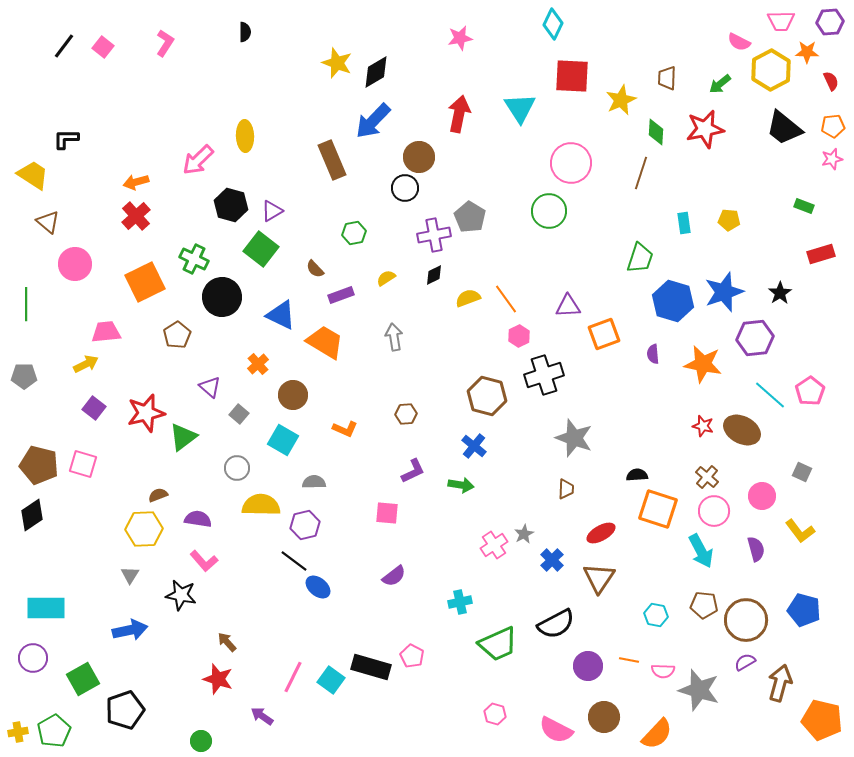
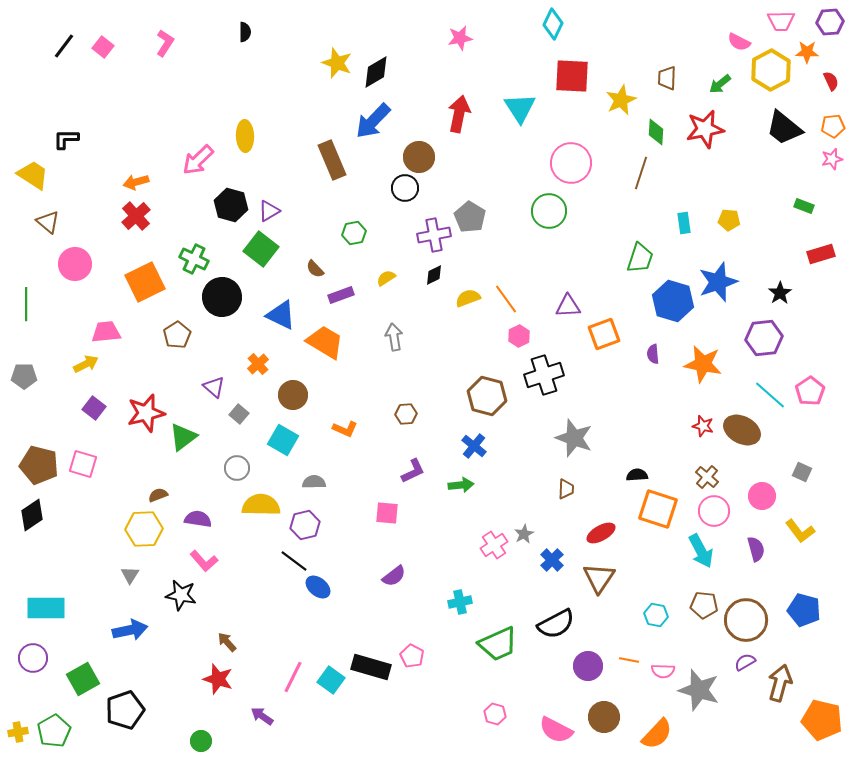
purple triangle at (272, 211): moved 3 px left
blue star at (724, 292): moved 6 px left, 10 px up
purple hexagon at (755, 338): moved 9 px right
purple triangle at (210, 387): moved 4 px right
green arrow at (461, 485): rotated 15 degrees counterclockwise
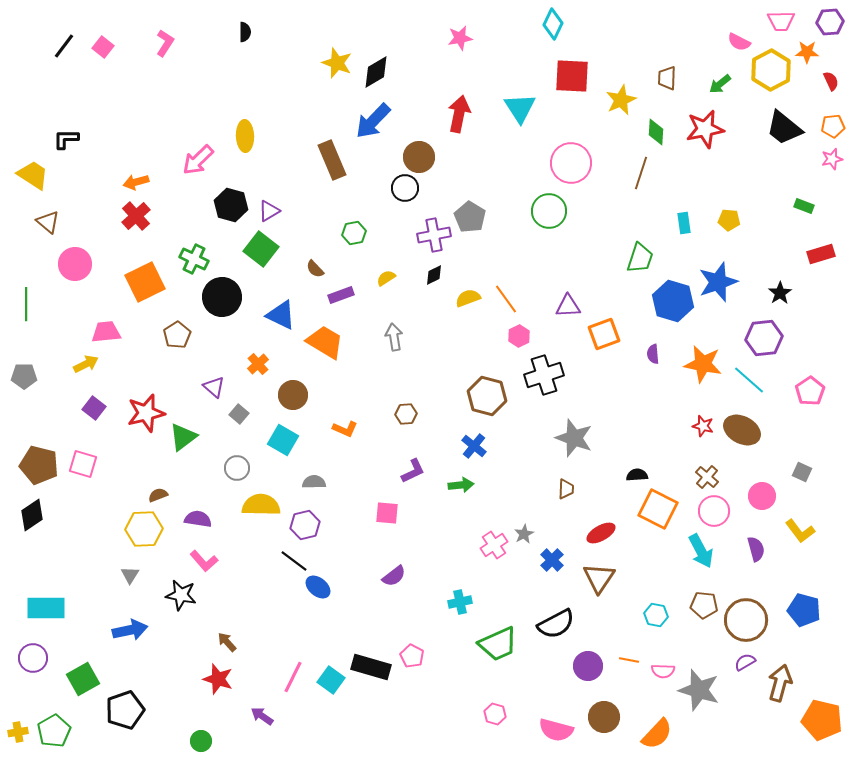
cyan line at (770, 395): moved 21 px left, 15 px up
orange square at (658, 509): rotated 9 degrees clockwise
pink semicircle at (556, 730): rotated 12 degrees counterclockwise
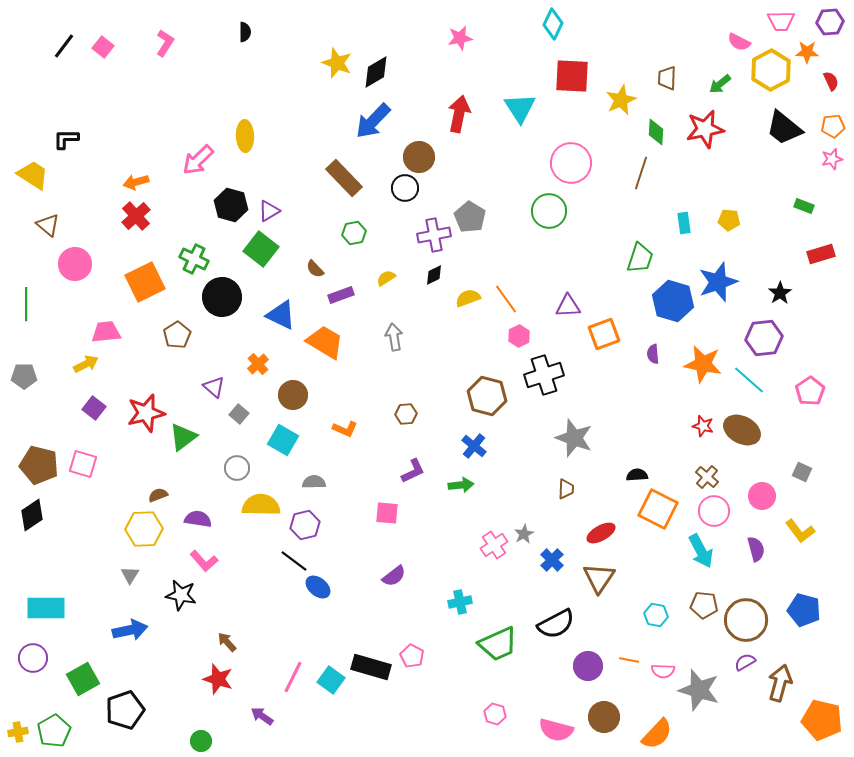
brown rectangle at (332, 160): moved 12 px right, 18 px down; rotated 21 degrees counterclockwise
brown triangle at (48, 222): moved 3 px down
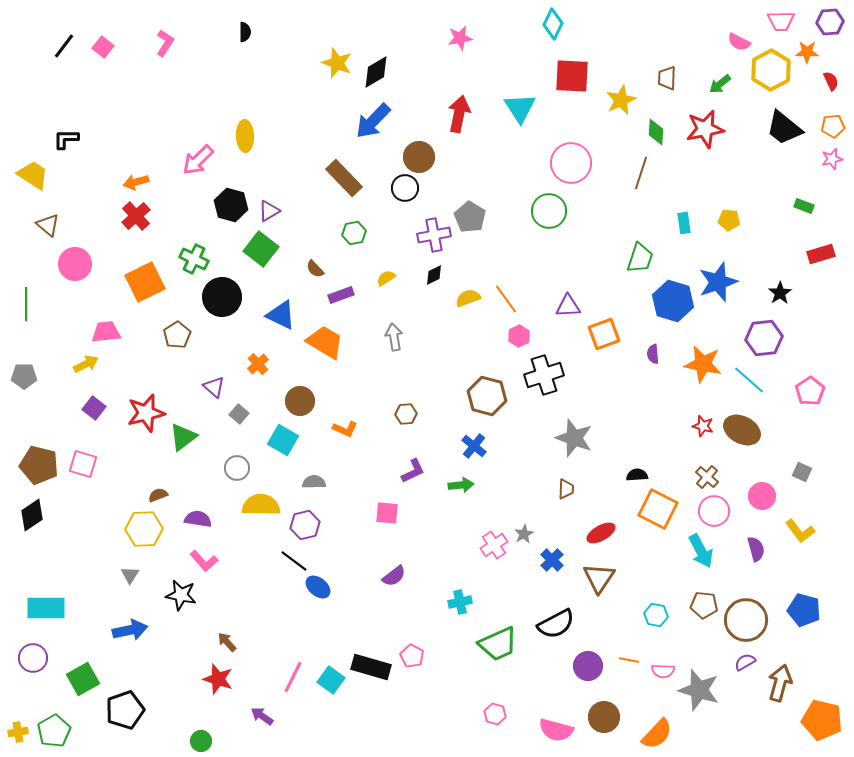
brown circle at (293, 395): moved 7 px right, 6 px down
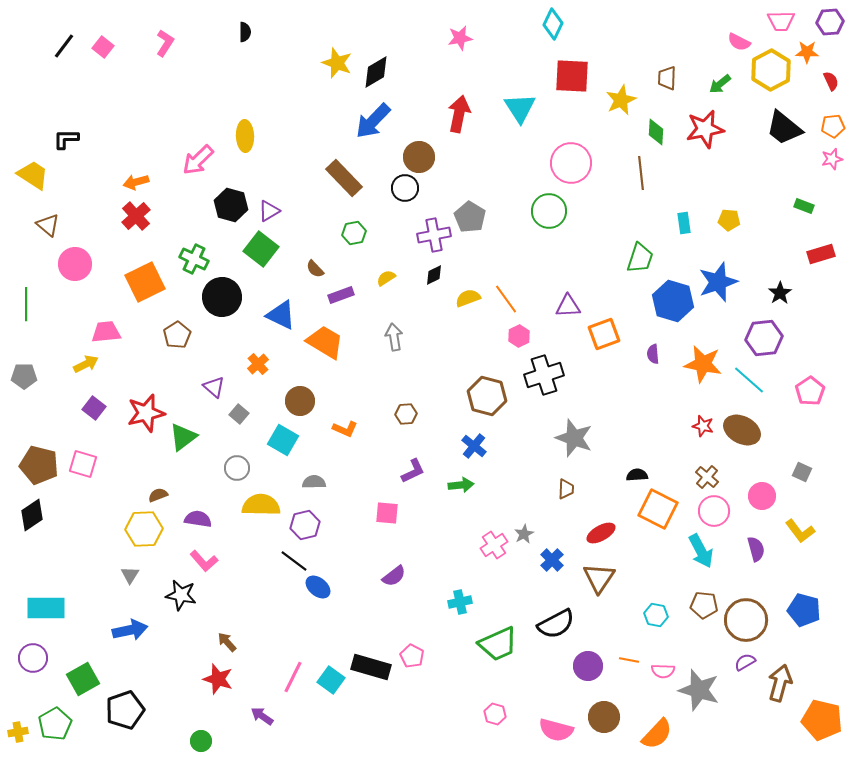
brown line at (641, 173): rotated 24 degrees counterclockwise
green pentagon at (54, 731): moved 1 px right, 7 px up
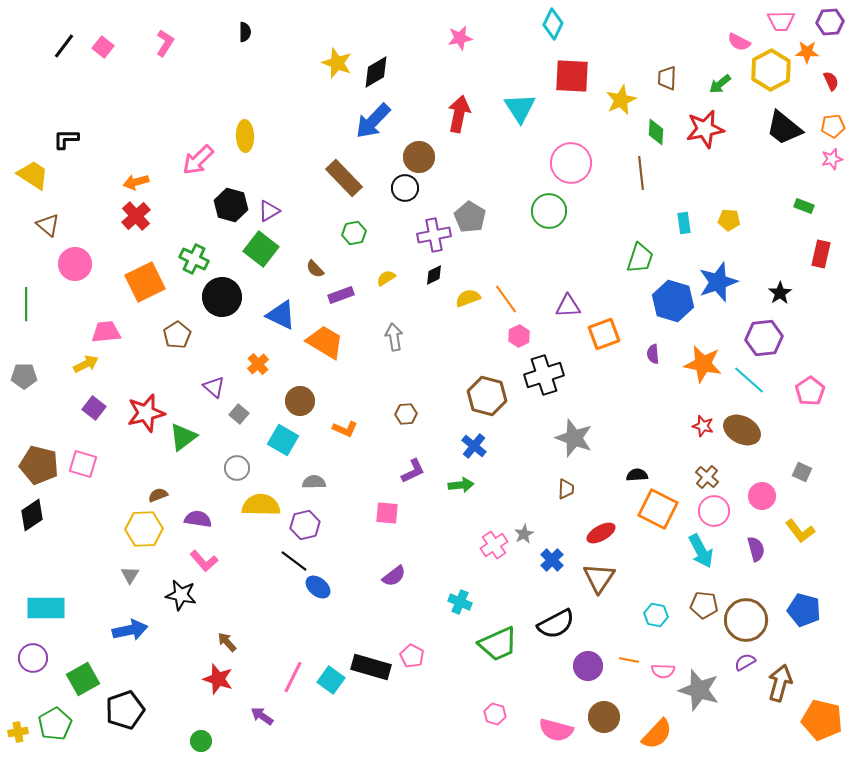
red rectangle at (821, 254): rotated 60 degrees counterclockwise
cyan cross at (460, 602): rotated 35 degrees clockwise
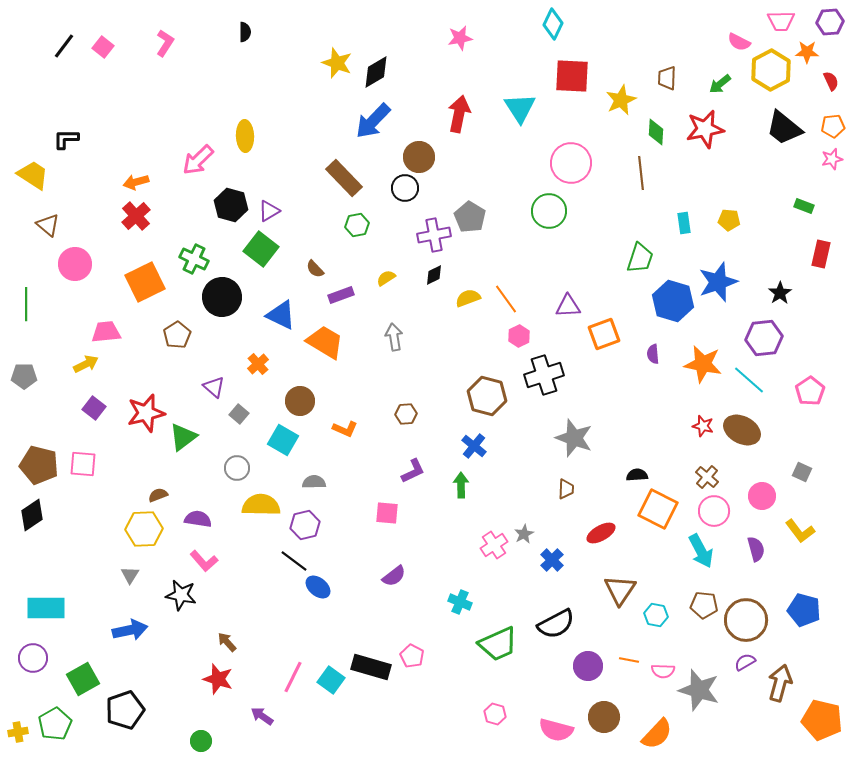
green hexagon at (354, 233): moved 3 px right, 8 px up
pink square at (83, 464): rotated 12 degrees counterclockwise
green arrow at (461, 485): rotated 85 degrees counterclockwise
brown triangle at (599, 578): moved 21 px right, 12 px down
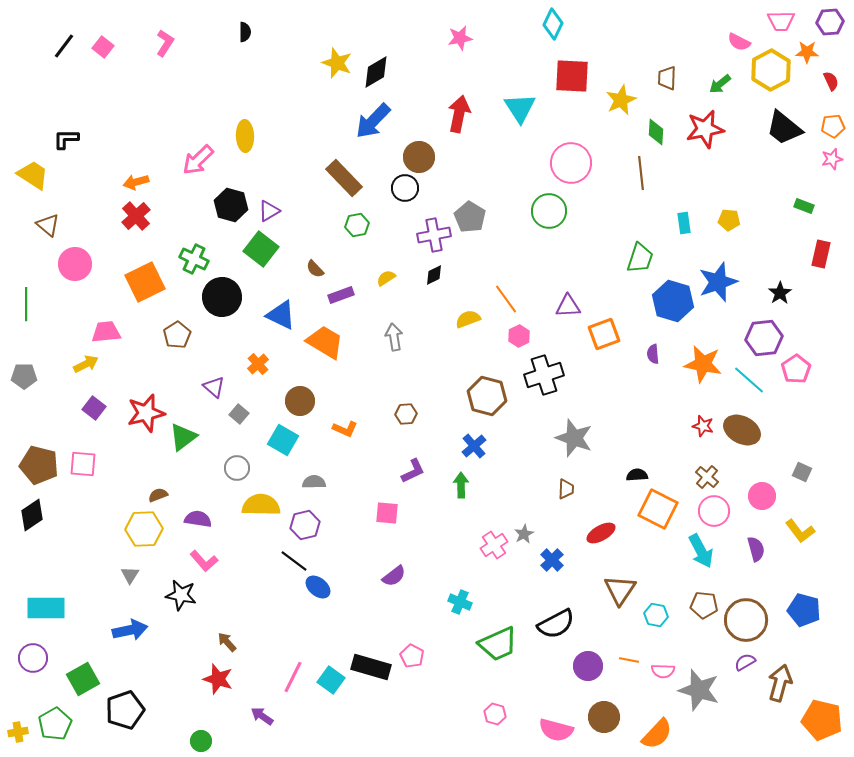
yellow semicircle at (468, 298): moved 21 px down
pink pentagon at (810, 391): moved 14 px left, 22 px up
blue cross at (474, 446): rotated 10 degrees clockwise
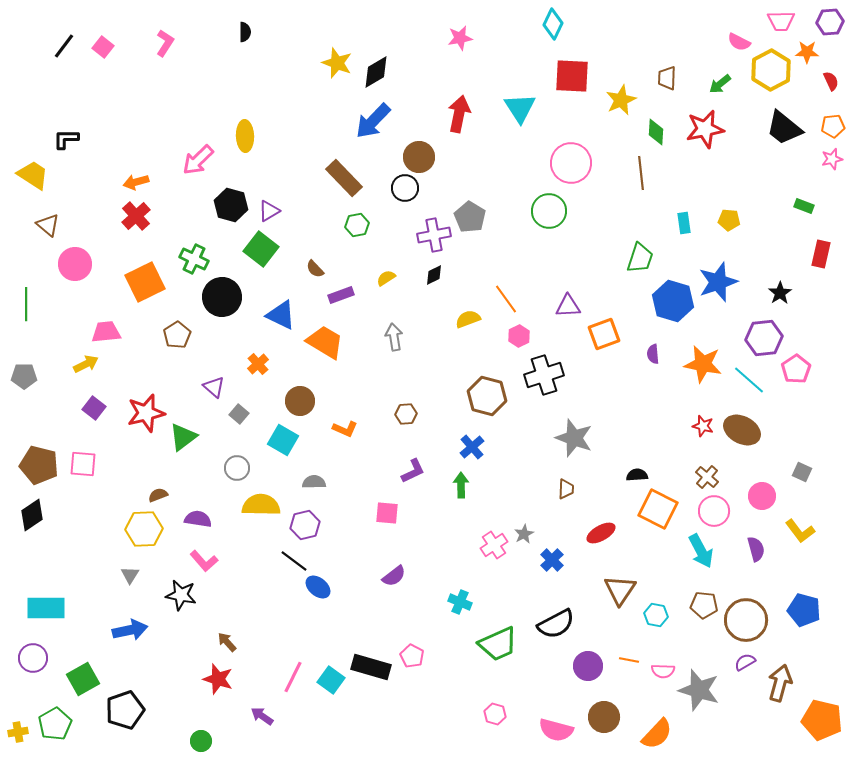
blue cross at (474, 446): moved 2 px left, 1 px down
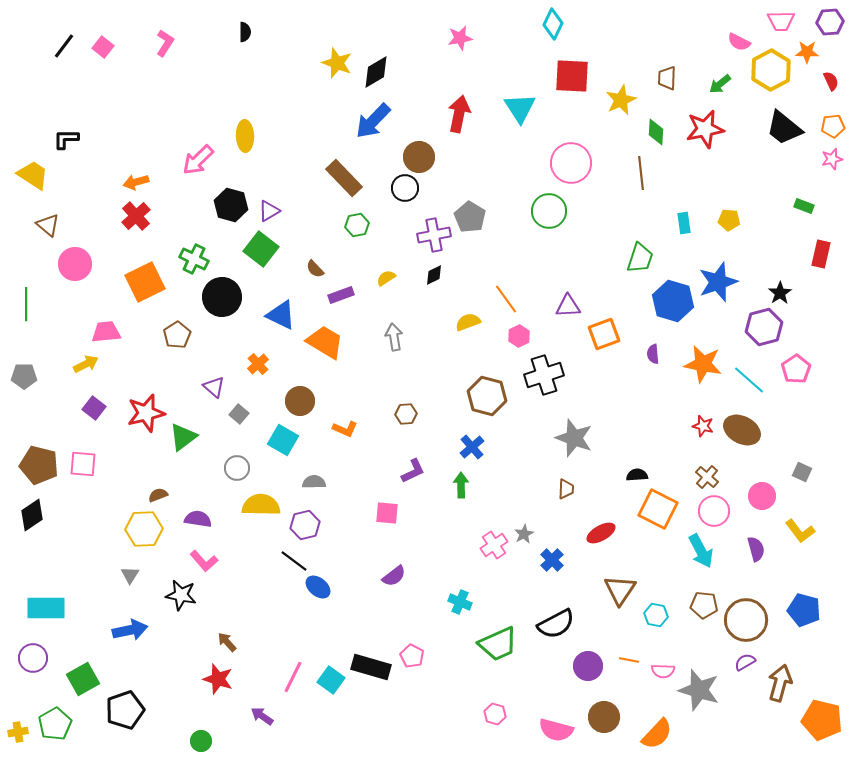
yellow semicircle at (468, 319): moved 3 px down
purple hexagon at (764, 338): moved 11 px up; rotated 9 degrees counterclockwise
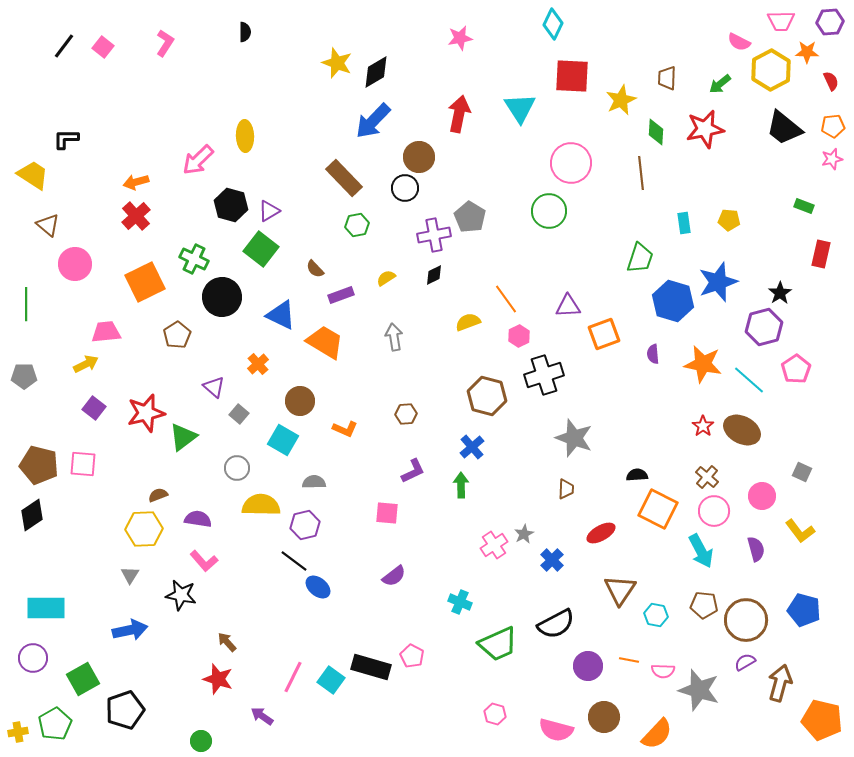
red star at (703, 426): rotated 20 degrees clockwise
